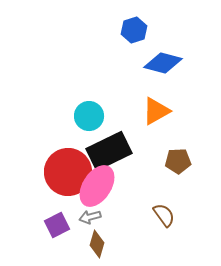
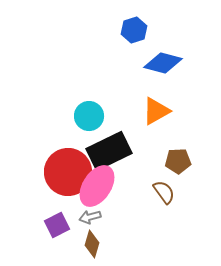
brown semicircle: moved 23 px up
brown diamond: moved 5 px left
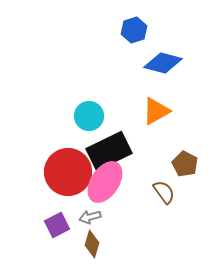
brown pentagon: moved 7 px right, 3 px down; rotated 30 degrees clockwise
pink ellipse: moved 8 px right, 4 px up
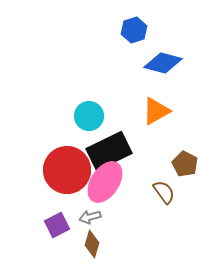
red circle: moved 1 px left, 2 px up
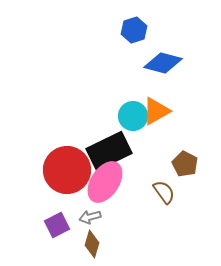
cyan circle: moved 44 px right
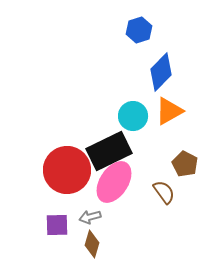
blue hexagon: moved 5 px right
blue diamond: moved 2 px left, 9 px down; rotated 60 degrees counterclockwise
orange triangle: moved 13 px right
pink ellipse: moved 9 px right
purple square: rotated 25 degrees clockwise
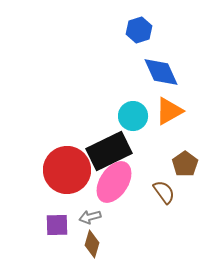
blue diamond: rotated 69 degrees counterclockwise
brown pentagon: rotated 10 degrees clockwise
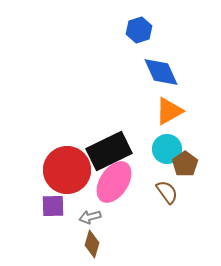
cyan circle: moved 34 px right, 33 px down
brown semicircle: moved 3 px right
purple square: moved 4 px left, 19 px up
